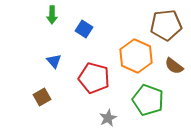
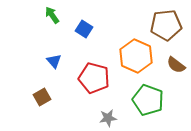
green arrow: rotated 144 degrees clockwise
brown semicircle: moved 2 px right, 1 px up
gray star: rotated 18 degrees clockwise
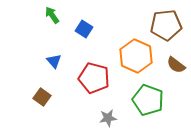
brown square: rotated 24 degrees counterclockwise
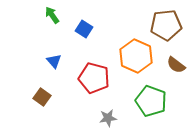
green pentagon: moved 3 px right, 1 px down
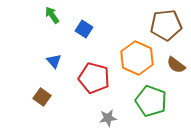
orange hexagon: moved 1 px right, 2 px down
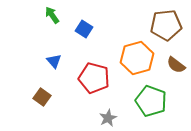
orange hexagon: rotated 20 degrees clockwise
gray star: rotated 18 degrees counterclockwise
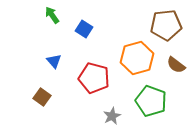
gray star: moved 4 px right, 2 px up
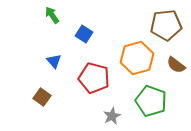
blue square: moved 5 px down
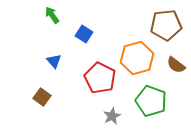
red pentagon: moved 6 px right; rotated 12 degrees clockwise
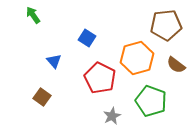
green arrow: moved 19 px left
blue square: moved 3 px right, 4 px down
